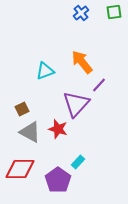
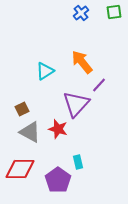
cyan triangle: rotated 12 degrees counterclockwise
cyan rectangle: rotated 56 degrees counterclockwise
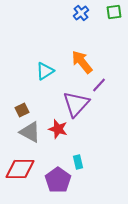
brown square: moved 1 px down
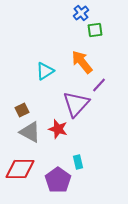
green square: moved 19 px left, 18 px down
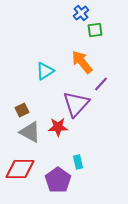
purple line: moved 2 px right, 1 px up
red star: moved 2 px up; rotated 18 degrees counterclockwise
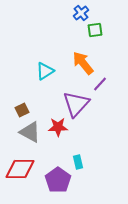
orange arrow: moved 1 px right, 1 px down
purple line: moved 1 px left
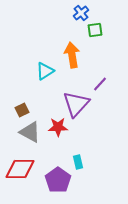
orange arrow: moved 11 px left, 8 px up; rotated 30 degrees clockwise
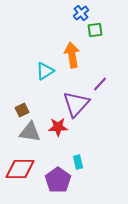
gray triangle: rotated 20 degrees counterclockwise
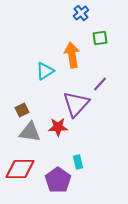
green square: moved 5 px right, 8 px down
